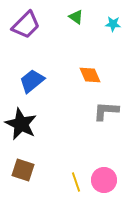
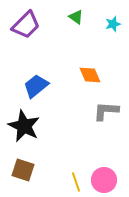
cyan star: rotated 21 degrees counterclockwise
blue trapezoid: moved 4 px right, 5 px down
black star: moved 3 px right, 2 px down
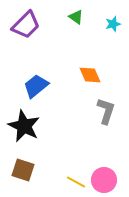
gray L-shape: rotated 104 degrees clockwise
yellow line: rotated 42 degrees counterclockwise
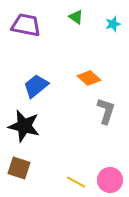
purple trapezoid: rotated 124 degrees counterclockwise
orange diamond: moved 1 px left, 3 px down; rotated 25 degrees counterclockwise
black star: rotated 12 degrees counterclockwise
brown square: moved 4 px left, 2 px up
pink circle: moved 6 px right
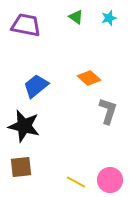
cyan star: moved 4 px left, 6 px up
gray L-shape: moved 2 px right
brown square: moved 2 px right, 1 px up; rotated 25 degrees counterclockwise
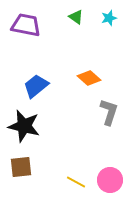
gray L-shape: moved 1 px right, 1 px down
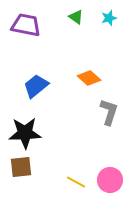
black star: moved 1 px right, 7 px down; rotated 16 degrees counterclockwise
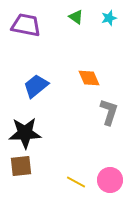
orange diamond: rotated 25 degrees clockwise
brown square: moved 1 px up
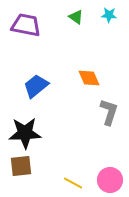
cyan star: moved 3 px up; rotated 21 degrees clockwise
yellow line: moved 3 px left, 1 px down
